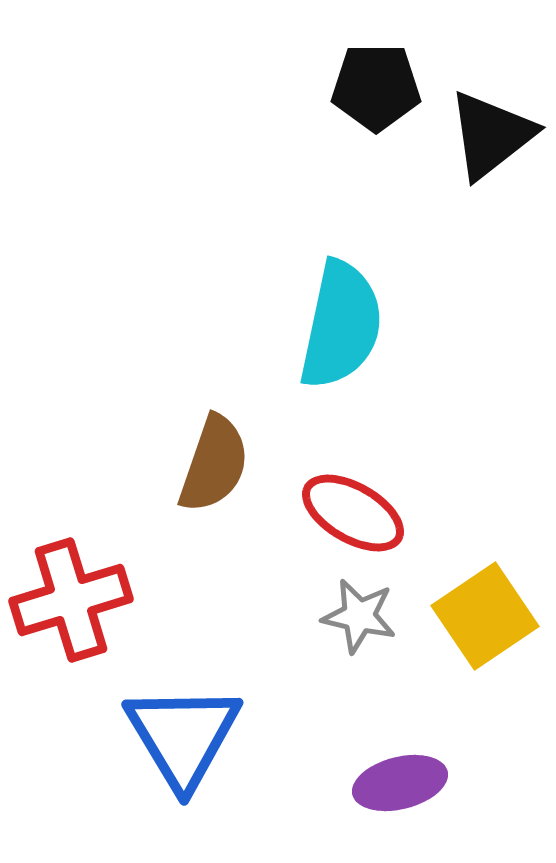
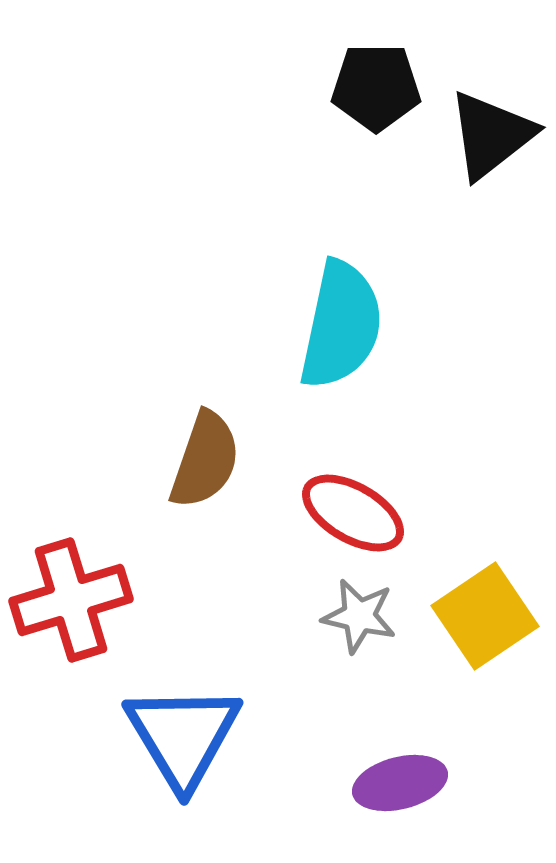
brown semicircle: moved 9 px left, 4 px up
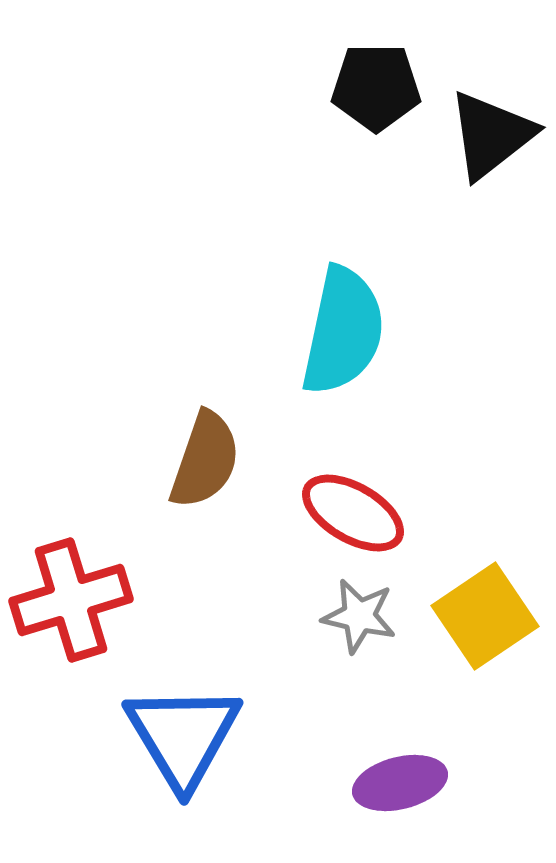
cyan semicircle: moved 2 px right, 6 px down
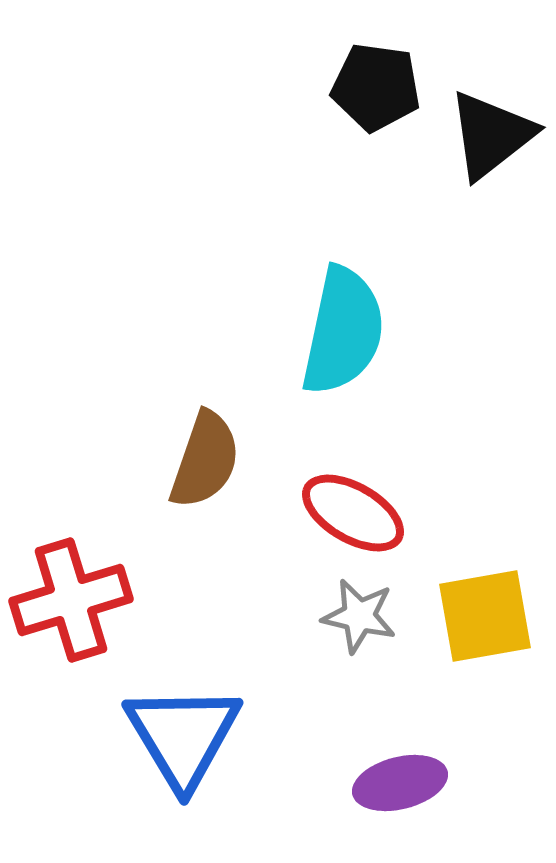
black pentagon: rotated 8 degrees clockwise
yellow square: rotated 24 degrees clockwise
